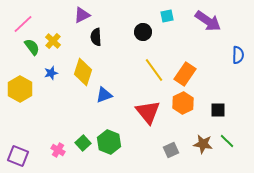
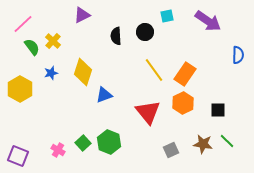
black circle: moved 2 px right
black semicircle: moved 20 px right, 1 px up
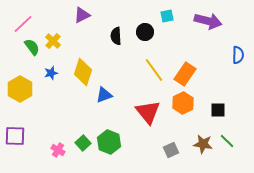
purple arrow: rotated 20 degrees counterclockwise
purple square: moved 3 px left, 20 px up; rotated 20 degrees counterclockwise
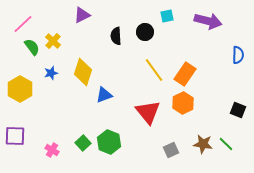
black square: moved 20 px right; rotated 21 degrees clockwise
green line: moved 1 px left, 3 px down
pink cross: moved 6 px left
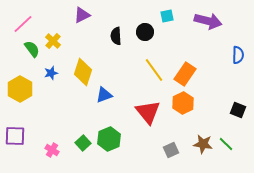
green semicircle: moved 2 px down
green hexagon: moved 3 px up; rotated 15 degrees clockwise
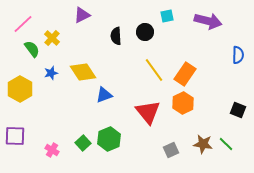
yellow cross: moved 1 px left, 3 px up
yellow diamond: rotated 52 degrees counterclockwise
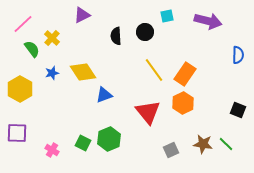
blue star: moved 1 px right
purple square: moved 2 px right, 3 px up
green square: rotated 21 degrees counterclockwise
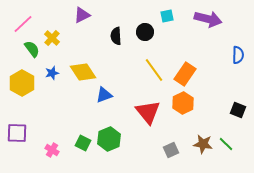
purple arrow: moved 2 px up
yellow hexagon: moved 2 px right, 6 px up
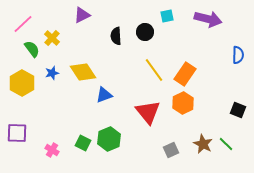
brown star: rotated 18 degrees clockwise
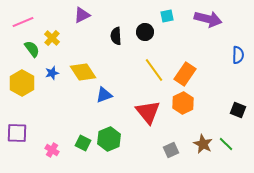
pink line: moved 2 px up; rotated 20 degrees clockwise
